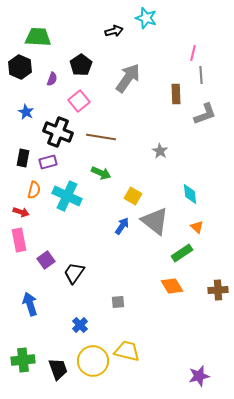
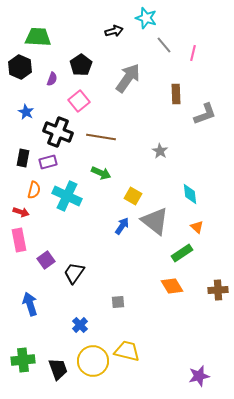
gray line at (201, 75): moved 37 px left, 30 px up; rotated 36 degrees counterclockwise
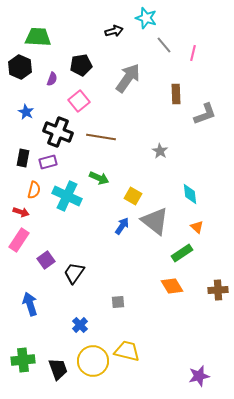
black pentagon at (81, 65): rotated 25 degrees clockwise
green arrow at (101, 173): moved 2 px left, 5 px down
pink rectangle at (19, 240): rotated 45 degrees clockwise
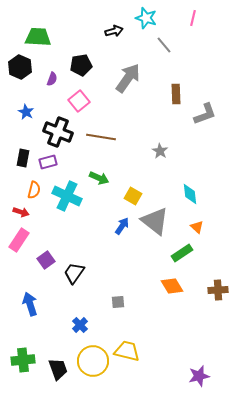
pink line at (193, 53): moved 35 px up
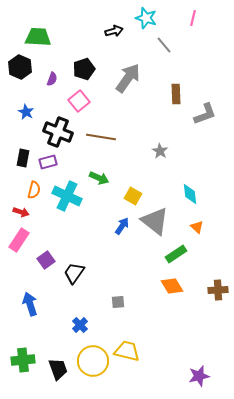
black pentagon at (81, 65): moved 3 px right, 4 px down; rotated 10 degrees counterclockwise
green rectangle at (182, 253): moved 6 px left, 1 px down
